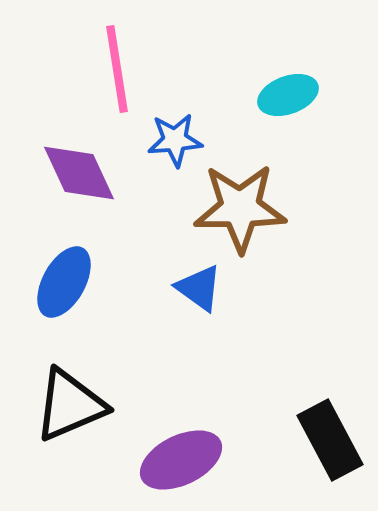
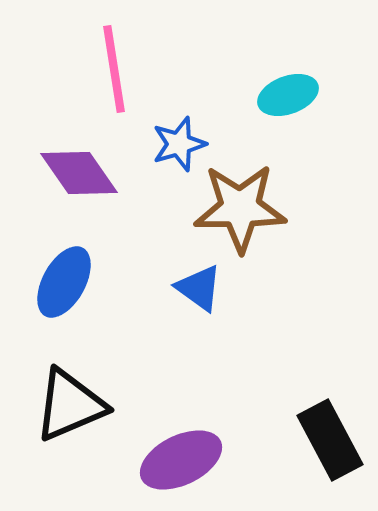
pink line: moved 3 px left
blue star: moved 4 px right, 4 px down; rotated 12 degrees counterclockwise
purple diamond: rotated 10 degrees counterclockwise
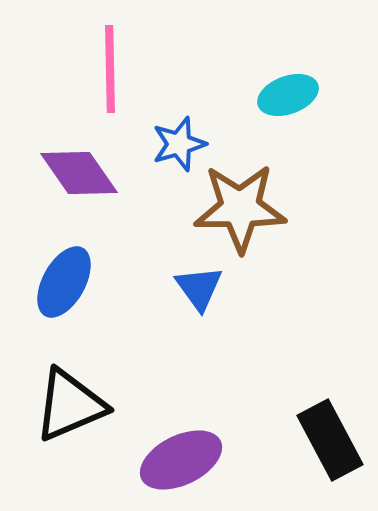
pink line: moved 4 px left; rotated 8 degrees clockwise
blue triangle: rotated 18 degrees clockwise
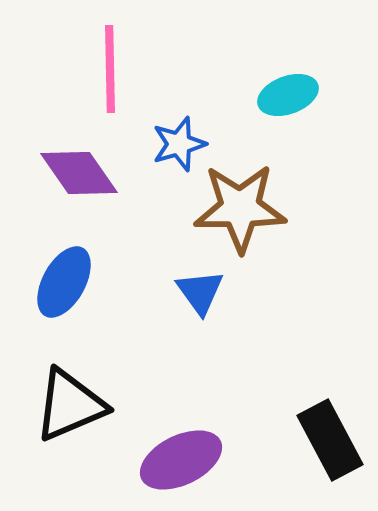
blue triangle: moved 1 px right, 4 px down
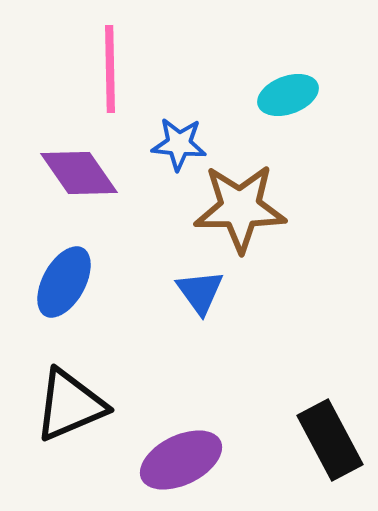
blue star: rotated 22 degrees clockwise
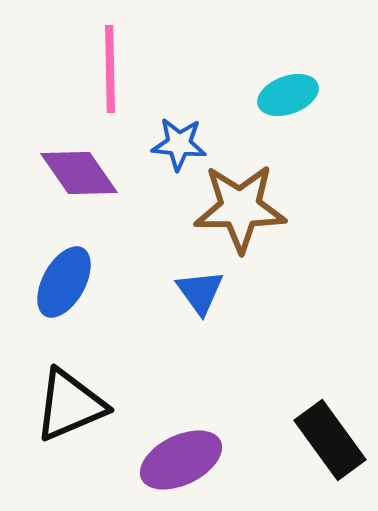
black rectangle: rotated 8 degrees counterclockwise
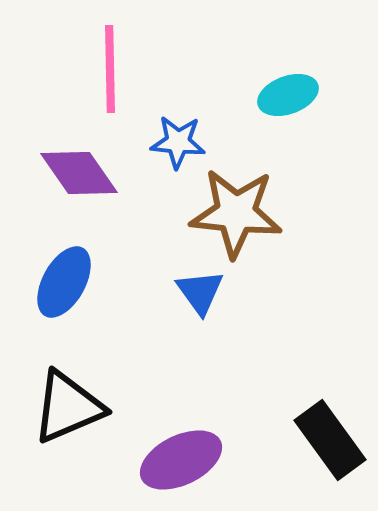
blue star: moved 1 px left, 2 px up
brown star: moved 4 px left, 5 px down; rotated 6 degrees clockwise
black triangle: moved 2 px left, 2 px down
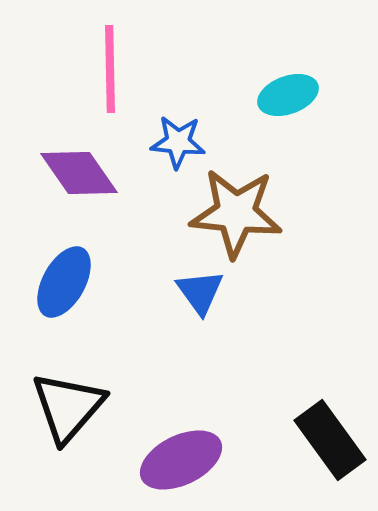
black triangle: rotated 26 degrees counterclockwise
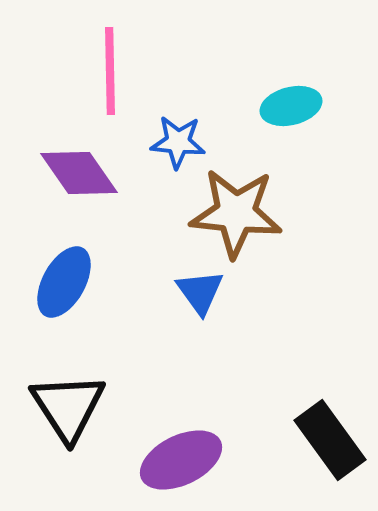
pink line: moved 2 px down
cyan ellipse: moved 3 px right, 11 px down; rotated 6 degrees clockwise
black triangle: rotated 14 degrees counterclockwise
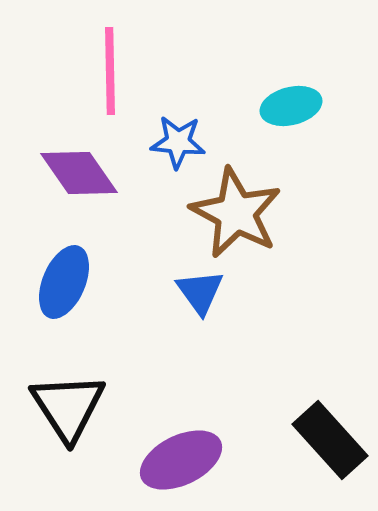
brown star: rotated 22 degrees clockwise
blue ellipse: rotated 6 degrees counterclockwise
black rectangle: rotated 6 degrees counterclockwise
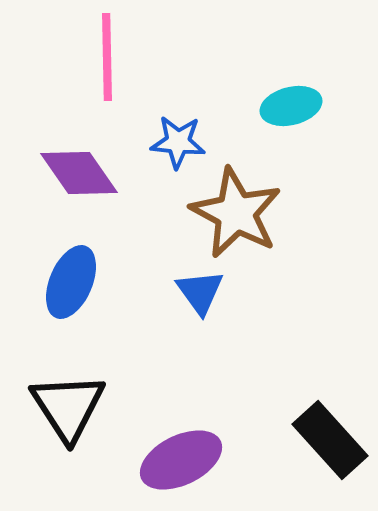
pink line: moved 3 px left, 14 px up
blue ellipse: moved 7 px right
